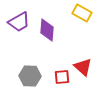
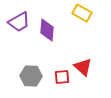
gray hexagon: moved 1 px right
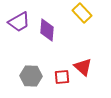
yellow rectangle: rotated 18 degrees clockwise
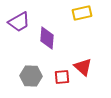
yellow rectangle: rotated 60 degrees counterclockwise
purple diamond: moved 8 px down
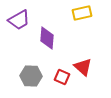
purple trapezoid: moved 2 px up
red square: rotated 28 degrees clockwise
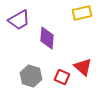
gray hexagon: rotated 15 degrees clockwise
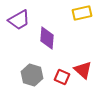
red triangle: moved 3 px down
gray hexagon: moved 1 px right, 1 px up
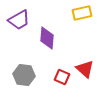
red triangle: moved 2 px right, 1 px up
gray hexagon: moved 8 px left; rotated 10 degrees counterclockwise
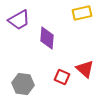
gray hexagon: moved 1 px left, 9 px down
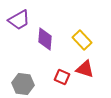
yellow rectangle: moved 27 px down; rotated 60 degrees clockwise
purple diamond: moved 2 px left, 1 px down
red triangle: rotated 24 degrees counterclockwise
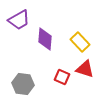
yellow rectangle: moved 2 px left, 2 px down
